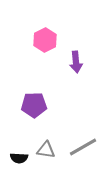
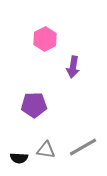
pink hexagon: moved 1 px up
purple arrow: moved 3 px left, 5 px down; rotated 15 degrees clockwise
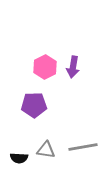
pink hexagon: moved 28 px down
gray line: rotated 20 degrees clockwise
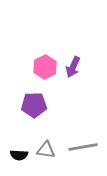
purple arrow: rotated 15 degrees clockwise
black semicircle: moved 3 px up
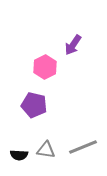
purple arrow: moved 22 px up; rotated 10 degrees clockwise
purple pentagon: rotated 15 degrees clockwise
gray line: rotated 12 degrees counterclockwise
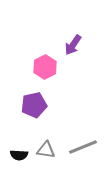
purple pentagon: rotated 25 degrees counterclockwise
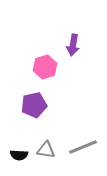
purple arrow: rotated 25 degrees counterclockwise
pink hexagon: rotated 10 degrees clockwise
